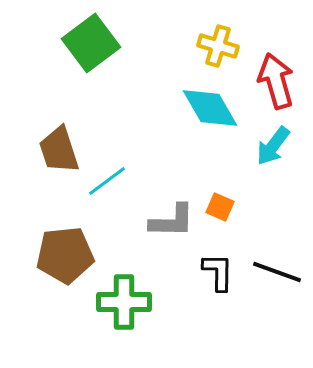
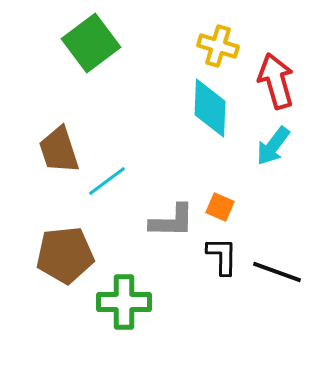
cyan diamond: rotated 32 degrees clockwise
black L-shape: moved 4 px right, 16 px up
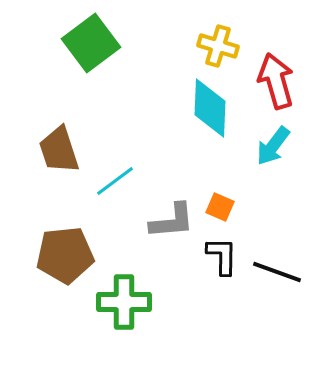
cyan line: moved 8 px right
gray L-shape: rotated 6 degrees counterclockwise
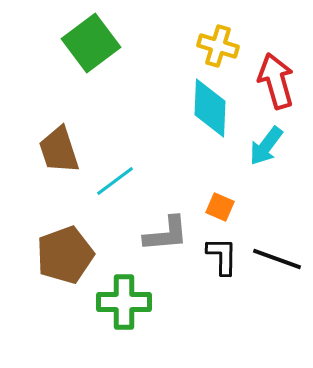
cyan arrow: moved 7 px left
gray L-shape: moved 6 px left, 13 px down
brown pentagon: rotated 14 degrees counterclockwise
black line: moved 13 px up
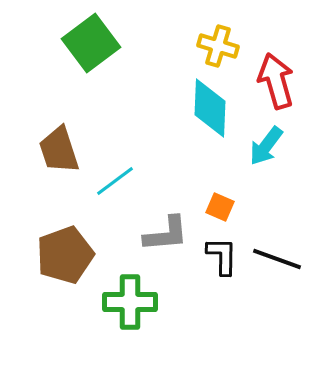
green cross: moved 6 px right
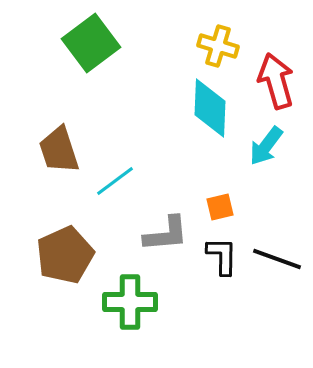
orange square: rotated 36 degrees counterclockwise
brown pentagon: rotated 4 degrees counterclockwise
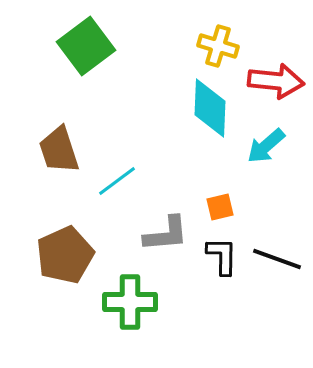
green square: moved 5 px left, 3 px down
red arrow: rotated 112 degrees clockwise
cyan arrow: rotated 12 degrees clockwise
cyan line: moved 2 px right
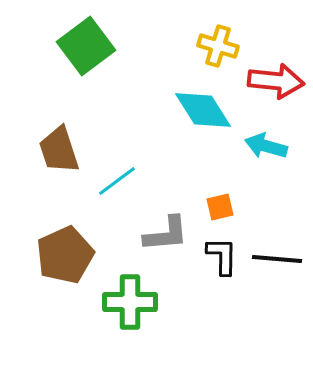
cyan diamond: moved 7 px left, 2 px down; rotated 34 degrees counterclockwise
cyan arrow: rotated 57 degrees clockwise
black line: rotated 15 degrees counterclockwise
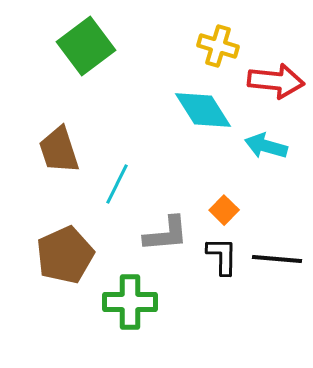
cyan line: moved 3 px down; rotated 27 degrees counterclockwise
orange square: moved 4 px right, 3 px down; rotated 32 degrees counterclockwise
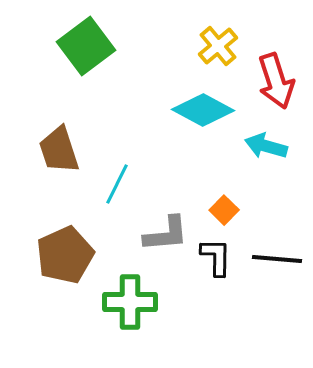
yellow cross: rotated 33 degrees clockwise
red arrow: rotated 66 degrees clockwise
cyan diamond: rotated 30 degrees counterclockwise
black L-shape: moved 6 px left, 1 px down
